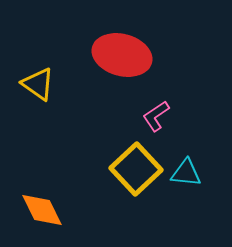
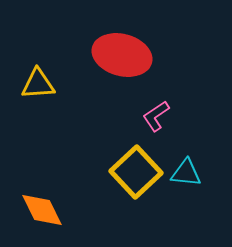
yellow triangle: rotated 39 degrees counterclockwise
yellow square: moved 3 px down
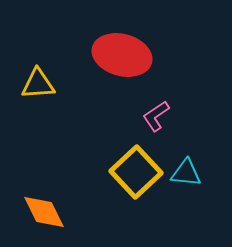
orange diamond: moved 2 px right, 2 px down
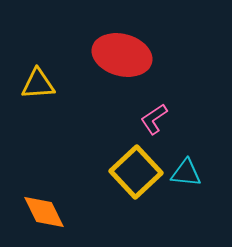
pink L-shape: moved 2 px left, 3 px down
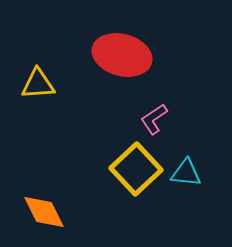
yellow square: moved 3 px up
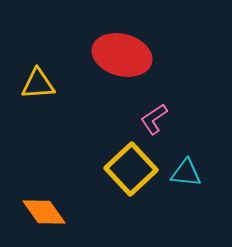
yellow square: moved 5 px left
orange diamond: rotated 9 degrees counterclockwise
